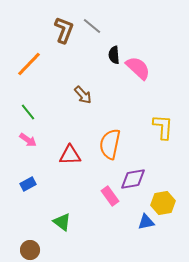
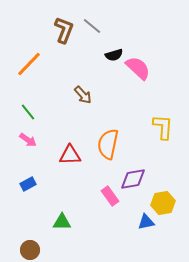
black semicircle: rotated 102 degrees counterclockwise
orange semicircle: moved 2 px left
green triangle: rotated 36 degrees counterclockwise
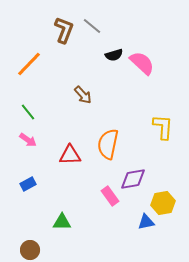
pink semicircle: moved 4 px right, 5 px up
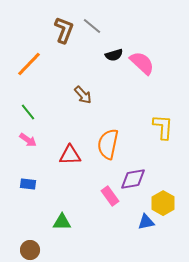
blue rectangle: rotated 35 degrees clockwise
yellow hexagon: rotated 20 degrees counterclockwise
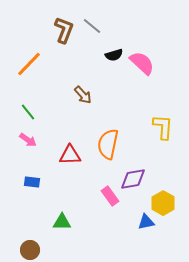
blue rectangle: moved 4 px right, 2 px up
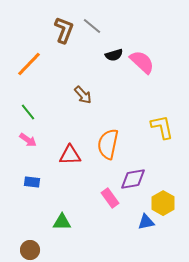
pink semicircle: moved 1 px up
yellow L-shape: moved 1 px left; rotated 16 degrees counterclockwise
pink rectangle: moved 2 px down
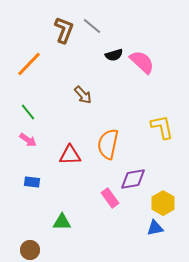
blue triangle: moved 9 px right, 6 px down
